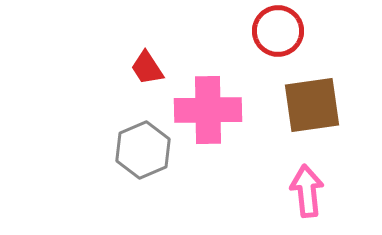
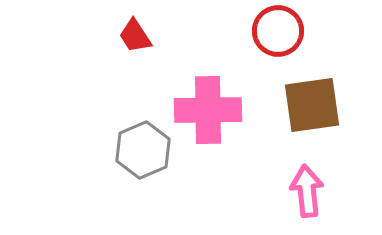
red trapezoid: moved 12 px left, 32 px up
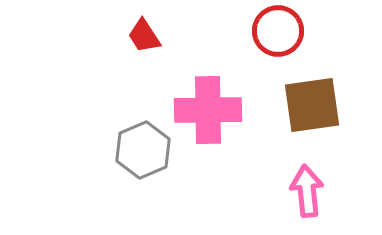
red trapezoid: moved 9 px right
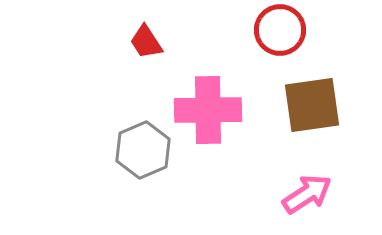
red circle: moved 2 px right, 1 px up
red trapezoid: moved 2 px right, 6 px down
pink arrow: moved 3 px down; rotated 63 degrees clockwise
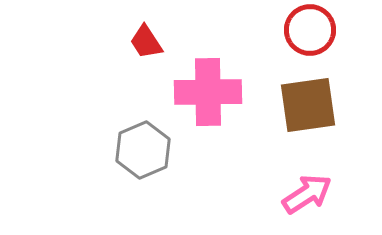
red circle: moved 30 px right
brown square: moved 4 px left
pink cross: moved 18 px up
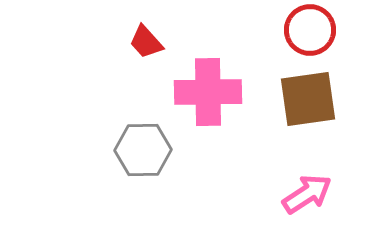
red trapezoid: rotated 9 degrees counterclockwise
brown square: moved 6 px up
gray hexagon: rotated 22 degrees clockwise
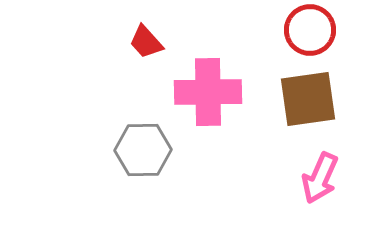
pink arrow: moved 13 px right, 16 px up; rotated 147 degrees clockwise
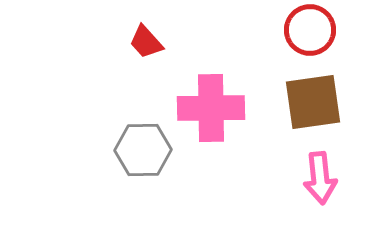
pink cross: moved 3 px right, 16 px down
brown square: moved 5 px right, 3 px down
pink arrow: rotated 30 degrees counterclockwise
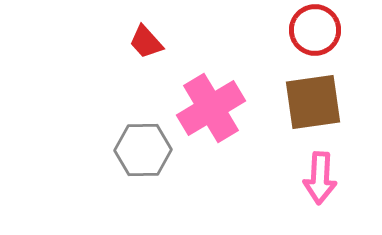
red circle: moved 5 px right
pink cross: rotated 30 degrees counterclockwise
pink arrow: rotated 9 degrees clockwise
